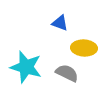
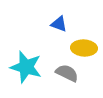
blue triangle: moved 1 px left, 1 px down
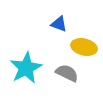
yellow ellipse: moved 1 px up; rotated 10 degrees clockwise
cyan star: moved 1 px down; rotated 28 degrees clockwise
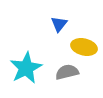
blue triangle: rotated 48 degrees clockwise
gray semicircle: moved 1 px up; rotated 40 degrees counterclockwise
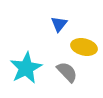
gray semicircle: rotated 60 degrees clockwise
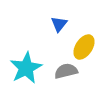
yellow ellipse: rotated 70 degrees counterclockwise
gray semicircle: moved 1 px left, 1 px up; rotated 60 degrees counterclockwise
